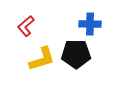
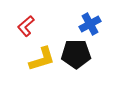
blue cross: rotated 30 degrees counterclockwise
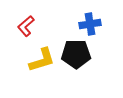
blue cross: rotated 20 degrees clockwise
yellow L-shape: moved 1 px down
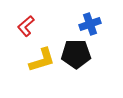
blue cross: rotated 10 degrees counterclockwise
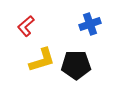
black pentagon: moved 11 px down
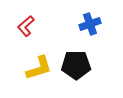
yellow L-shape: moved 3 px left, 8 px down
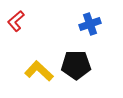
red L-shape: moved 10 px left, 5 px up
yellow L-shape: moved 3 px down; rotated 120 degrees counterclockwise
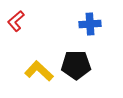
blue cross: rotated 15 degrees clockwise
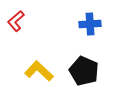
black pentagon: moved 8 px right, 6 px down; rotated 24 degrees clockwise
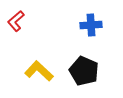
blue cross: moved 1 px right, 1 px down
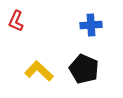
red L-shape: rotated 25 degrees counterclockwise
black pentagon: moved 2 px up
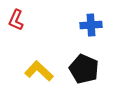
red L-shape: moved 1 px up
